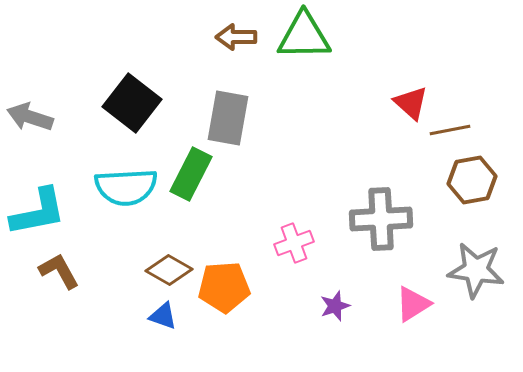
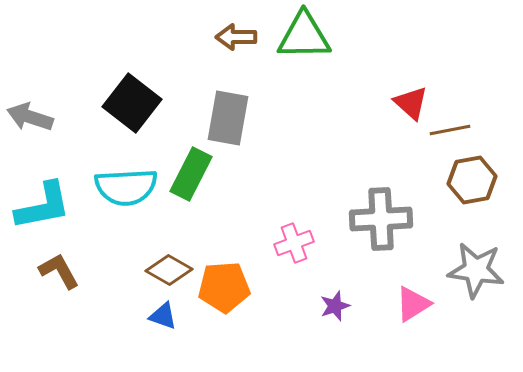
cyan L-shape: moved 5 px right, 6 px up
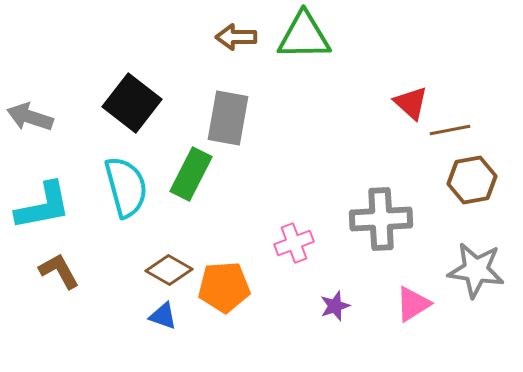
cyan semicircle: rotated 102 degrees counterclockwise
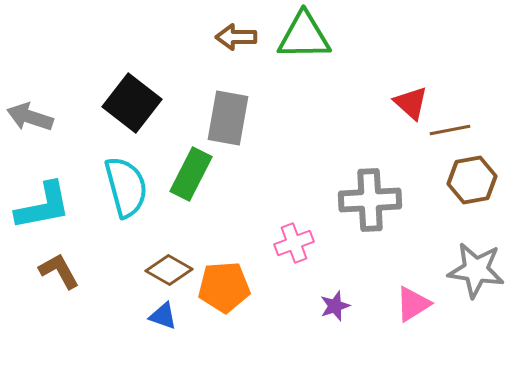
gray cross: moved 11 px left, 19 px up
